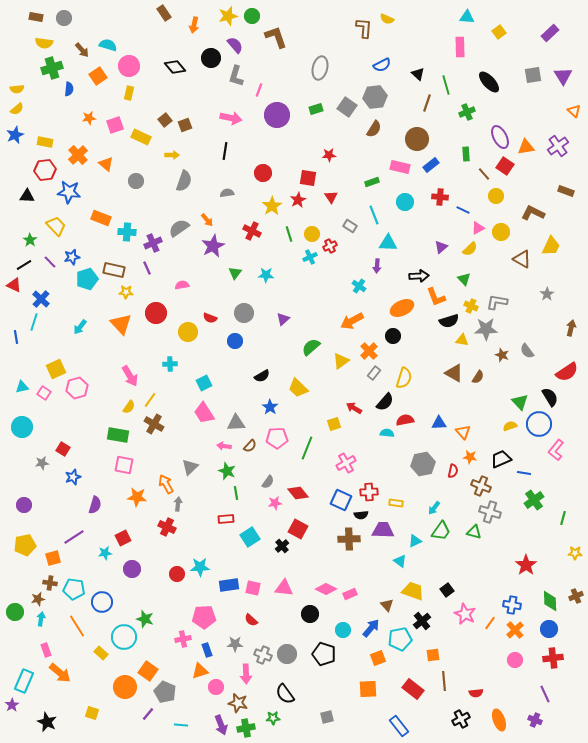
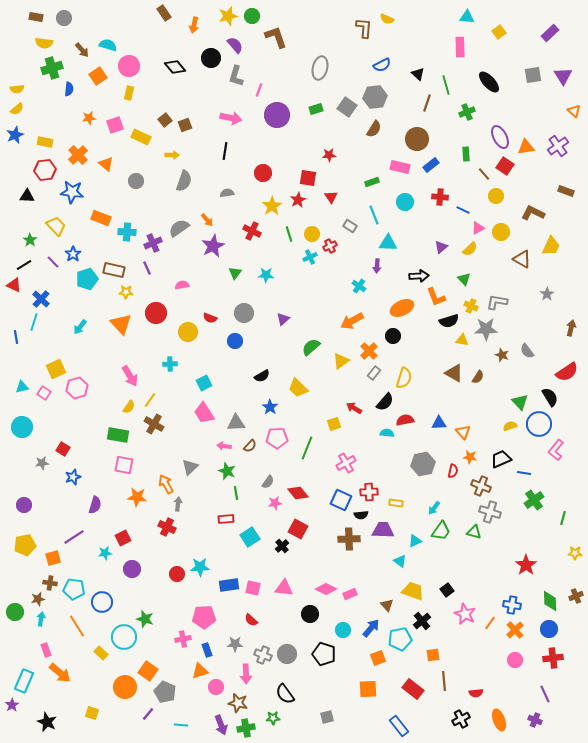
blue star at (69, 192): moved 3 px right
blue star at (72, 257): moved 1 px right, 3 px up; rotated 21 degrees counterclockwise
purple line at (50, 262): moved 3 px right
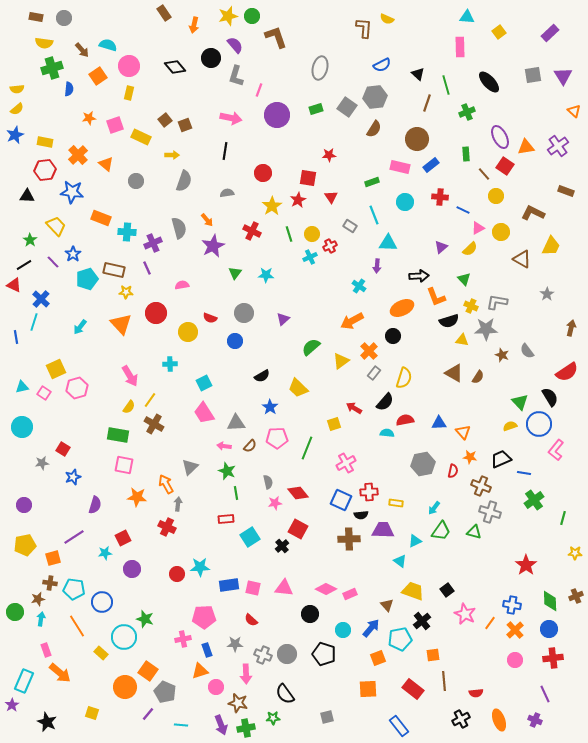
gray semicircle at (179, 228): rotated 110 degrees clockwise
gray semicircle at (268, 482): rotated 48 degrees counterclockwise
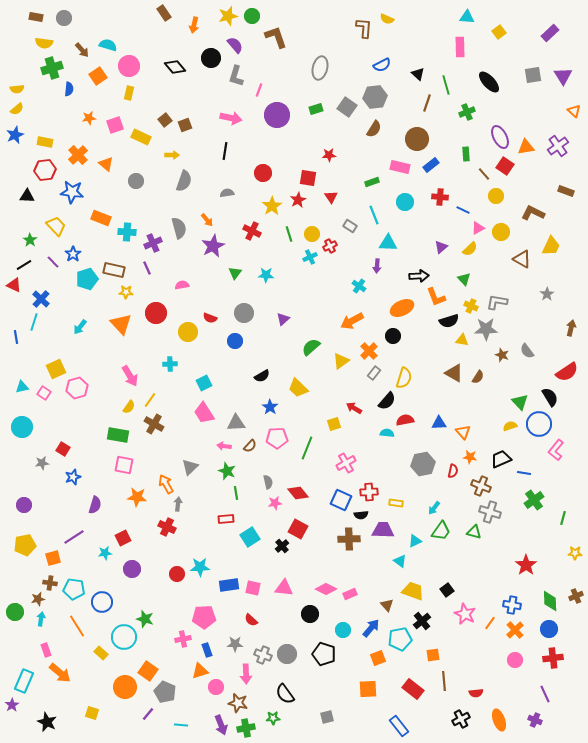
black semicircle at (385, 402): moved 2 px right, 1 px up
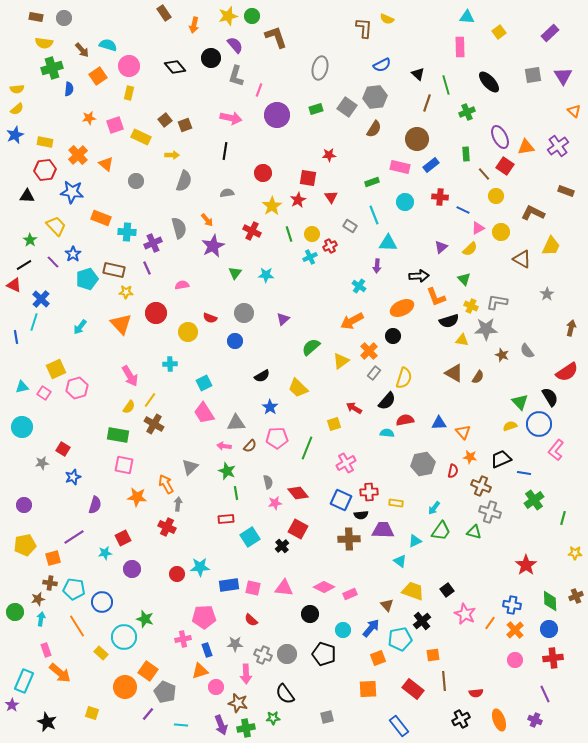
pink diamond at (326, 589): moved 2 px left, 2 px up
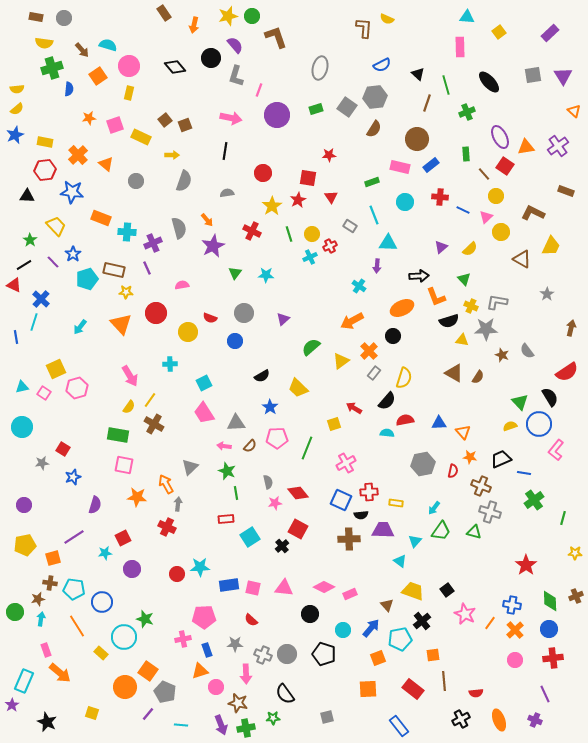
pink triangle at (478, 228): moved 8 px right, 11 px up; rotated 16 degrees counterclockwise
cyan triangle at (415, 541): rotated 24 degrees counterclockwise
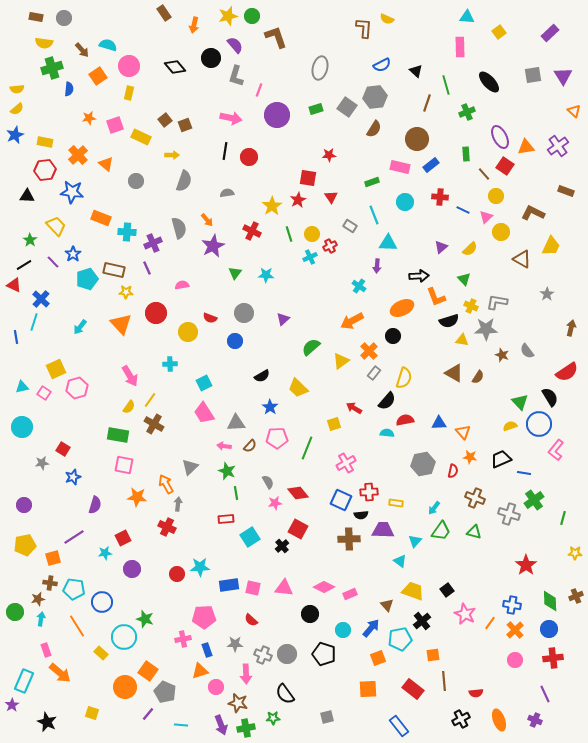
black triangle at (418, 74): moved 2 px left, 3 px up
red circle at (263, 173): moved 14 px left, 16 px up
gray semicircle at (268, 482): rotated 16 degrees counterclockwise
brown cross at (481, 486): moved 6 px left, 12 px down
gray cross at (490, 512): moved 19 px right, 2 px down
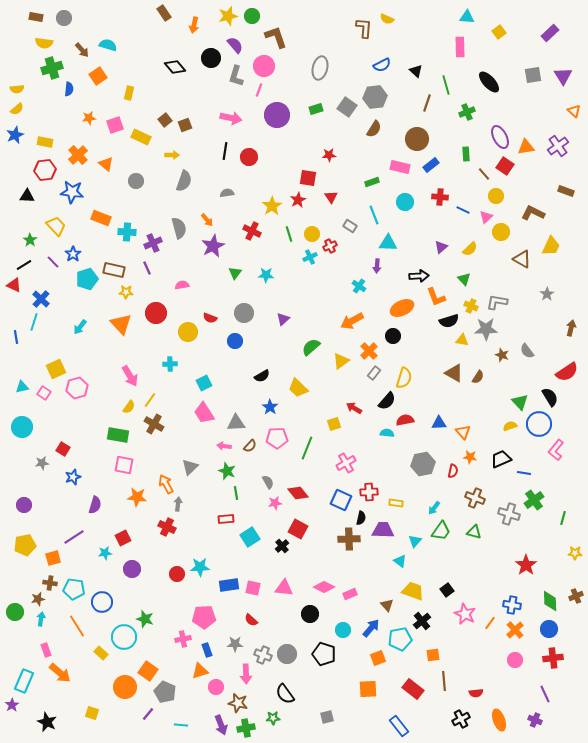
pink circle at (129, 66): moved 135 px right
black semicircle at (361, 515): moved 3 px down; rotated 72 degrees counterclockwise
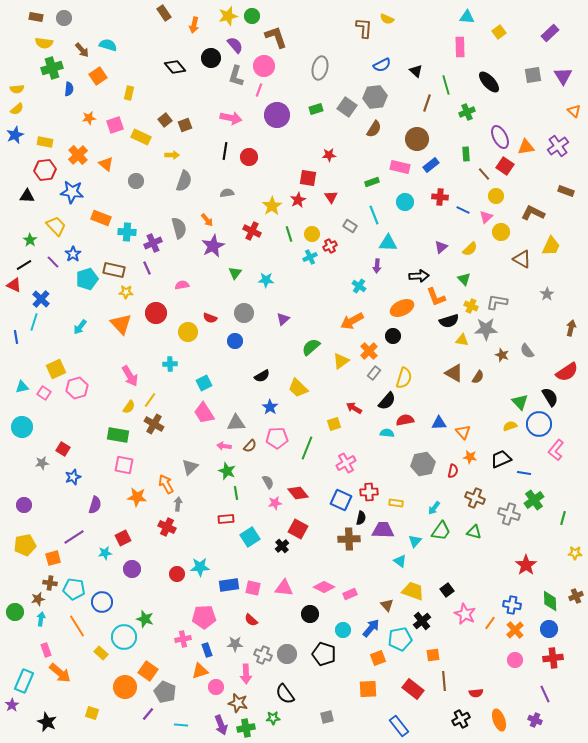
cyan star at (266, 275): moved 5 px down
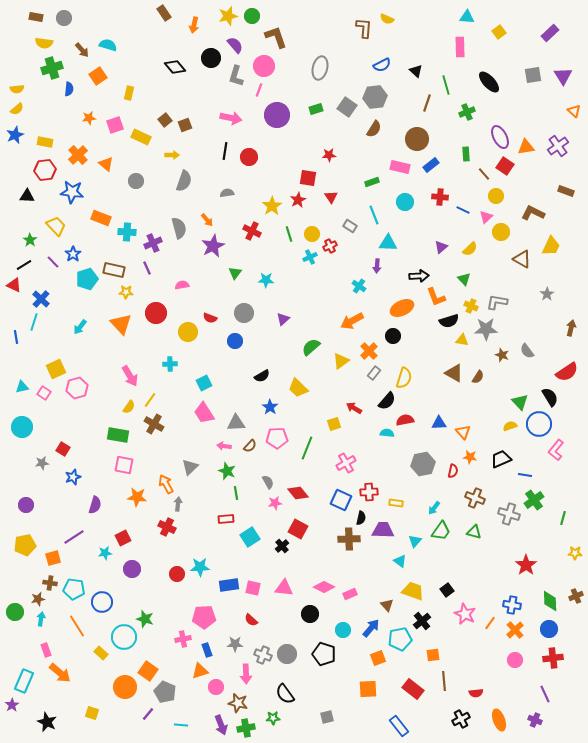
blue line at (524, 473): moved 1 px right, 2 px down
purple circle at (24, 505): moved 2 px right
